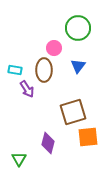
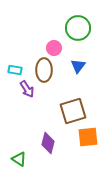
brown square: moved 1 px up
green triangle: rotated 28 degrees counterclockwise
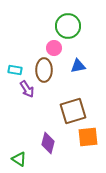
green circle: moved 10 px left, 2 px up
blue triangle: rotated 42 degrees clockwise
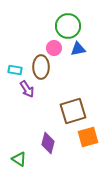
blue triangle: moved 17 px up
brown ellipse: moved 3 px left, 3 px up
orange square: rotated 10 degrees counterclockwise
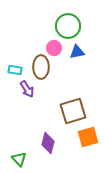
blue triangle: moved 1 px left, 3 px down
green triangle: rotated 14 degrees clockwise
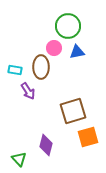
purple arrow: moved 1 px right, 2 px down
purple diamond: moved 2 px left, 2 px down
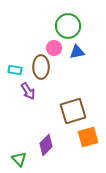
purple diamond: rotated 30 degrees clockwise
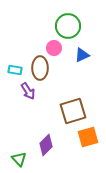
blue triangle: moved 5 px right, 3 px down; rotated 14 degrees counterclockwise
brown ellipse: moved 1 px left, 1 px down
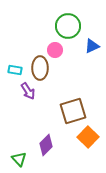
pink circle: moved 1 px right, 2 px down
blue triangle: moved 10 px right, 9 px up
orange square: rotated 30 degrees counterclockwise
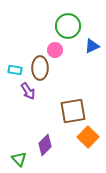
brown square: rotated 8 degrees clockwise
purple diamond: moved 1 px left
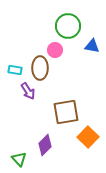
blue triangle: rotated 35 degrees clockwise
brown square: moved 7 px left, 1 px down
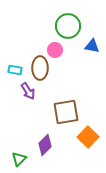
green triangle: rotated 28 degrees clockwise
